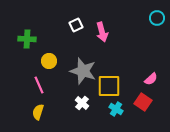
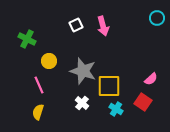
pink arrow: moved 1 px right, 6 px up
green cross: rotated 24 degrees clockwise
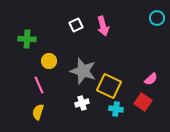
green cross: rotated 24 degrees counterclockwise
yellow square: rotated 25 degrees clockwise
white cross: rotated 32 degrees clockwise
cyan cross: rotated 24 degrees counterclockwise
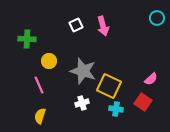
yellow semicircle: moved 2 px right, 4 px down
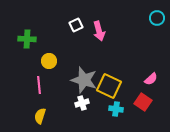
pink arrow: moved 4 px left, 5 px down
gray star: moved 1 px right, 9 px down
pink line: rotated 18 degrees clockwise
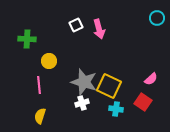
pink arrow: moved 2 px up
gray star: moved 2 px down
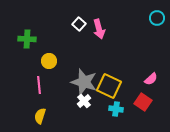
white square: moved 3 px right, 1 px up; rotated 24 degrees counterclockwise
white cross: moved 2 px right, 2 px up; rotated 24 degrees counterclockwise
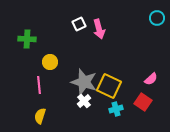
white square: rotated 24 degrees clockwise
yellow circle: moved 1 px right, 1 px down
cyan cross: rotated 24 degrees counterclockwise
